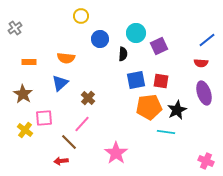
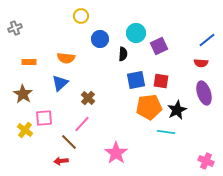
gray cross: rotated 16 degrees clockwise
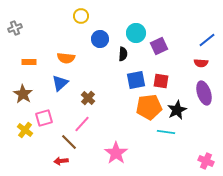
pink square: rotated 12 degrees counterclockwise
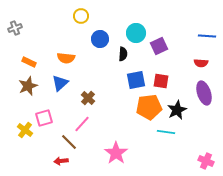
blue line: moved 4 px up; rotated 42 degrees clockwise
orange rectangle: rotated 24 degrees clockwise
brown star: moved 5 px right, 8 px up; rotated 18 degrees clockwise
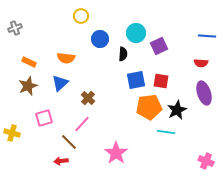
yellow cross: moved 13 px left, 3 px down; rotated 21 degrees counterclockwise
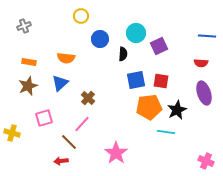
gray cross: moved 9 px right, 2 px up
orange rectangle: rotated 16 degrees counterclockwise
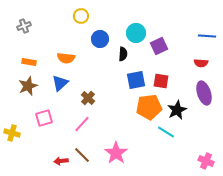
cyan line: rotated 24 degrees clockwise
brown line: moved 13 px right, 13 px down
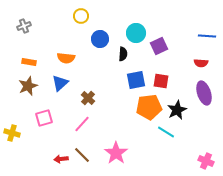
red arrow: moved 2 px up
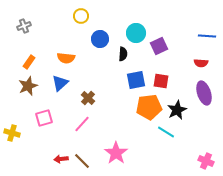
orange rectangle: rotated 64 degrees counterclockwise
brown line: moved 6 px down
